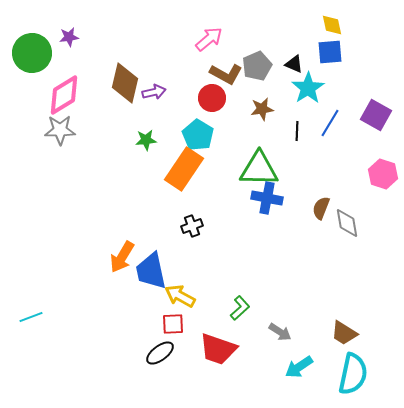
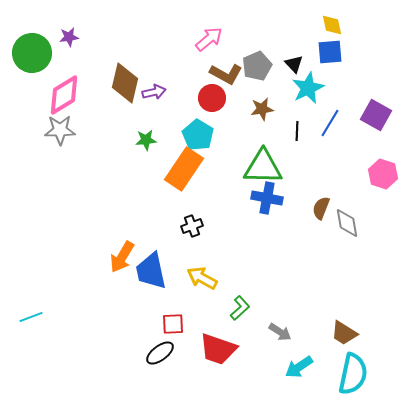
black triangle: rotated 24 degrees clockwise
cyan star: rotated 8 degrees clockwise
green triangle: moved 4 px right, 2 px up
yellow arrow: moved 22 px right, 18 px up
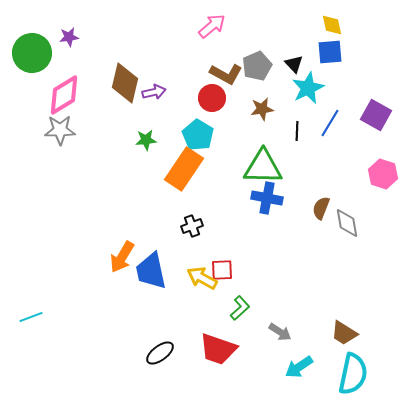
pink arrow: moved 3 px right, 13 px up
red square: moved 49 px right, 54 px up
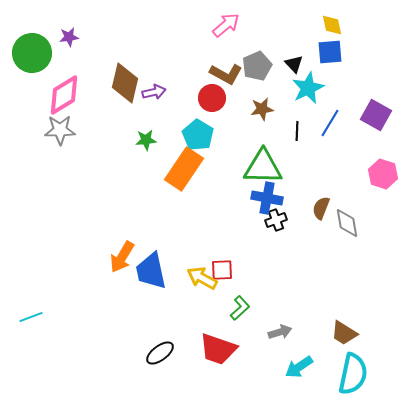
pink arrow: moved 14 px right, 1 px up
black cross: moved 84 px right, 6 px up
gray arrow: rotated 50 degrees counterclockwise
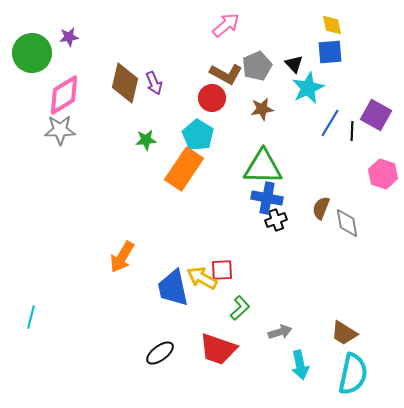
purple arrow: moved 9 px up; rotated 80 degrees clockwise
black line: moved 55 px right
blue trapezoid: moved 22 px right, 17 px down
cyan line: rotated 55 degrees counterclockwise
cyan arrow: moved 1 px right, 2 px up; rotated 68 degrees counterclockwise
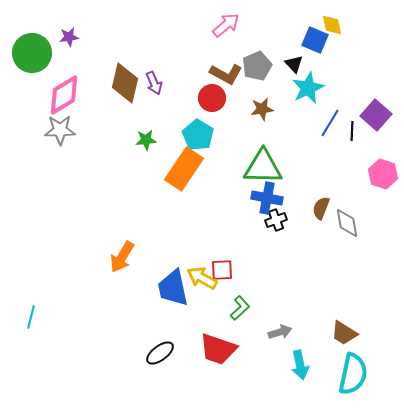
blue square: moved 15 px left, 12 px up; rotated 28 degrees clockwise
purple square: rotated 12 degrees clockwise
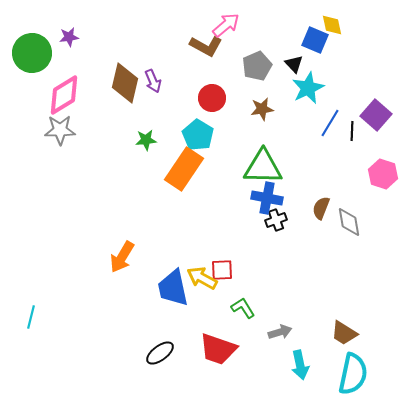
brown L-shape: moved 20 px left, 28 px up
purple arrow: moved 1 px left, 2 px up
gray diamond: moved 2 px right, 1 px up
green L-shape: moved 3 px right; rotated 80 degrees counterclockwise
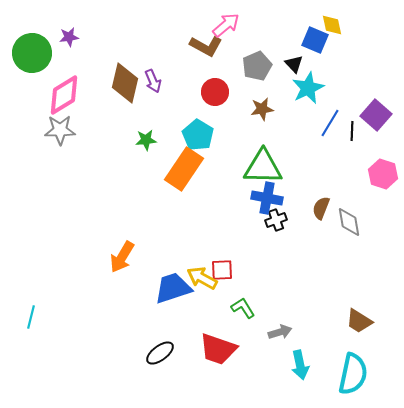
red circle: moved 3 px right, 6 px up
blue trapezoid: rotated 84 degrees clockwise
brown trapezoid: moved 15 px right, 12 px up
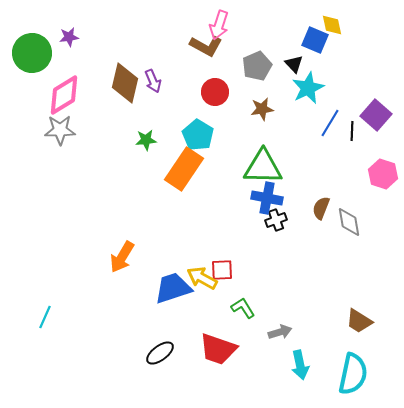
pink arrow: moved 7 px left; rotated 148 degrees clockwise
cyan line: moved 14 px right; rotated 10 degrees clockwise
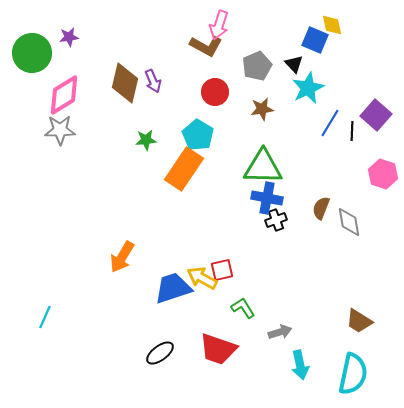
red square: rotated 10 degrees counterclockwise
